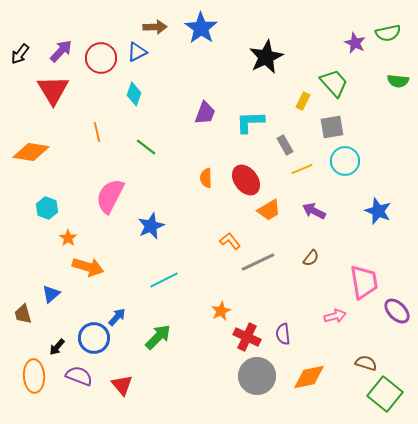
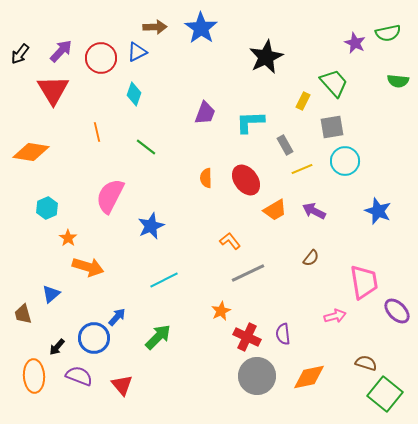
cyan hexagon at (47, 208): rotated 15 degrees clockwise
orange trapezoid at (269, 210): moved 6 px right
gray line at (258, 262): moved 10 px left, 11 px down
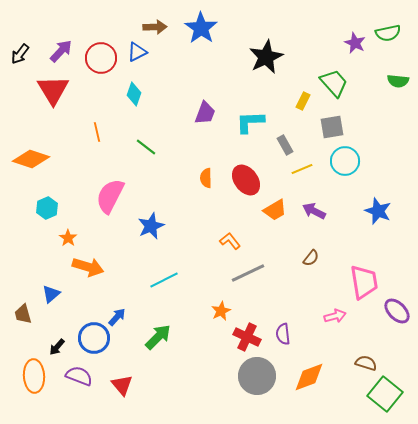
orange diamond at (31, 152): moved 7 px down; rotated 9 degrees clockwise
orange diamond at (309, 377): rotated 8 degrees counterclockwise
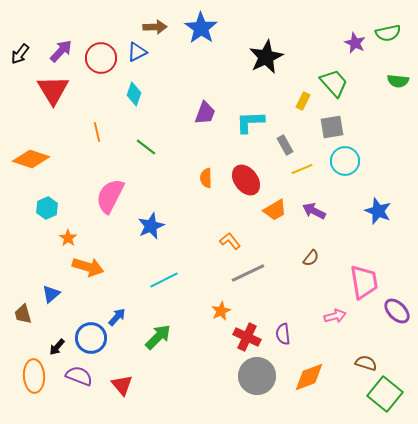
blue circle at (94, 338): moved 3 px left
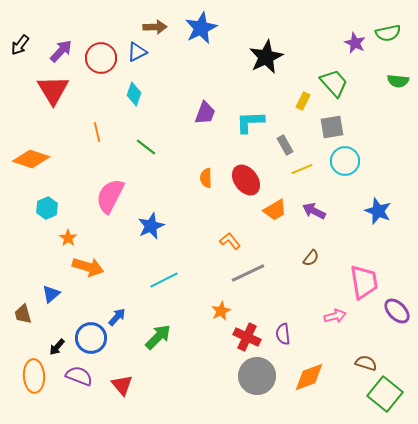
blue star at (201, 28): rotated 12 degrees clockwise
black arrow at (20, 54): moved 9 px up
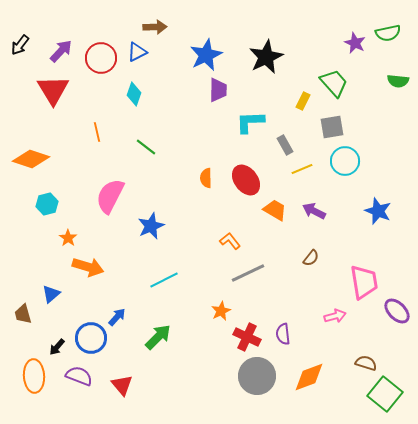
blue star at (201, 28): moved 5 px right, 27 px down
purple trapezoid at (205, 113): moved 13 px right, 23 px up; rotated 20 degrees counterclockwise
cyan hexagon at (47, 208): moved 4 px up; rotated 10 degrees clockwise
orange trapezoid at (275, 210): rotated 120 degrees counterclockwise
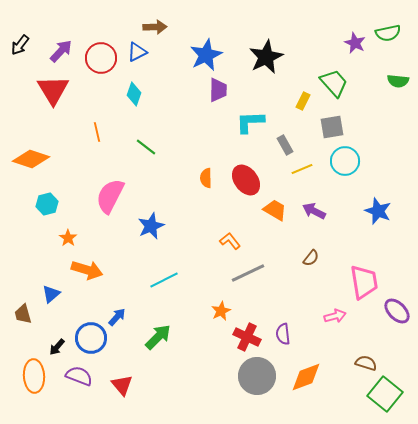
orange arrow at (88, 267): moved 1 px left, 3 px down
orange diamond at (309, 377): moved 3 px left
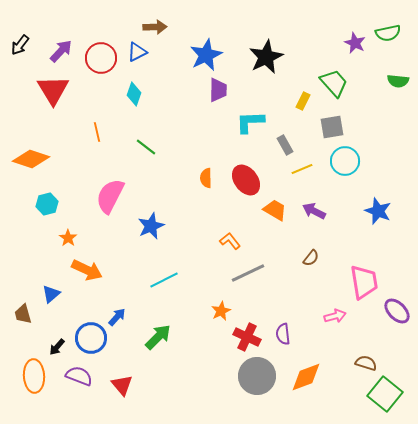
orange arrow at (87, 270): rotated 8 degrees clockwise
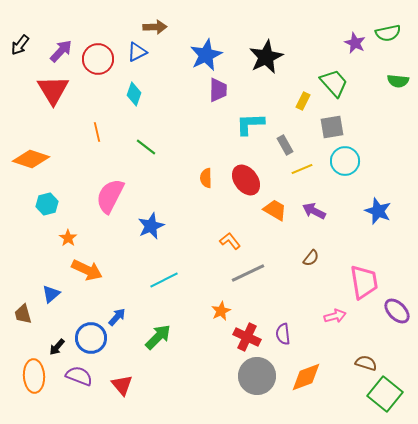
red circle at (101, 58): moved 3 px left, 1 px down
cyan L-shape at (250, 122): moved 2 px down
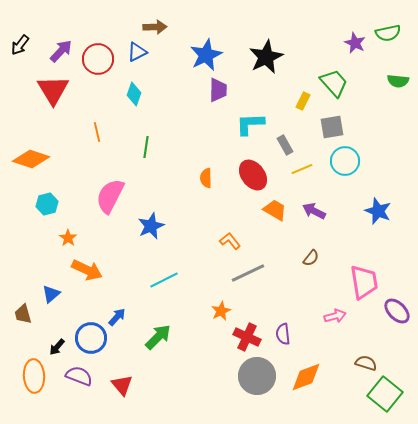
green line at (146, 147): rotated 60 degrees clockwise
red ellipse at (246, 180): moved 7 px right, 5 px up
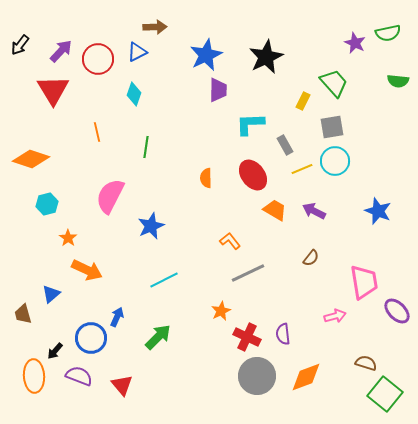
cyan circle at (345, 161): moved 10 px left
blue arrow at (117, 317): rotated 18 degrees counterclockwise
black arrow at (57, 347): moved 2 px left, 4 px down
